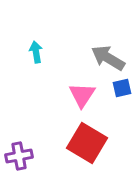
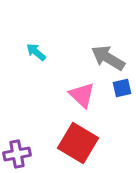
cyan arrow: rotated 40 degrees counterclockwise
pink triangle: rotated 20 degrees counterclockwise
red square: moved 9 px left
purple cross: moved 2 px left, 2 px up
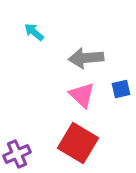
cyan arrow: moved 2 px left, 20 px up
gray arrow: moved 22 px left; rotated 36 degrees counterclockwise
blue square: moved 1 px left, 1 px down
purple cross: rotated 12 degrees counterclockwise
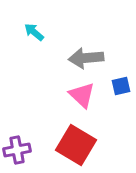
blue square: moved 3 px up
red square: moved 2 px left, 2 px down
purple cross: moved 4 px up; rotated 12 degrees clockwise
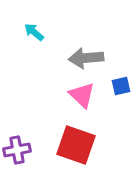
red square: rotated 12 degrees counterclockwise
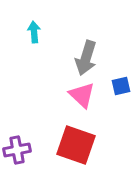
cyan arrow: rotated 45 degrees clockwise
gray arrow: rotated 68 degrees counterclockwise
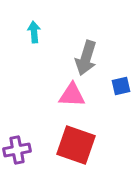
pink triangle: moved 10 px left; rotated 40 degrees counterclockwise
